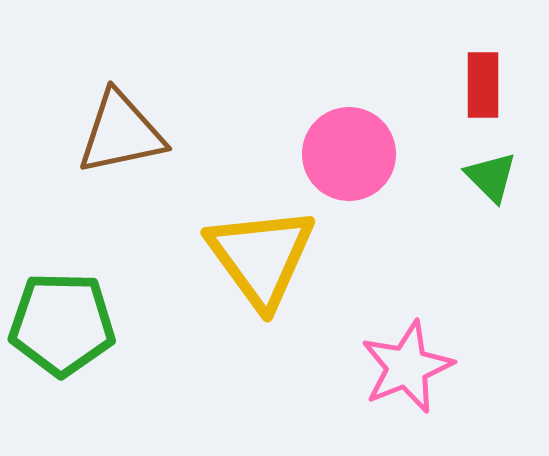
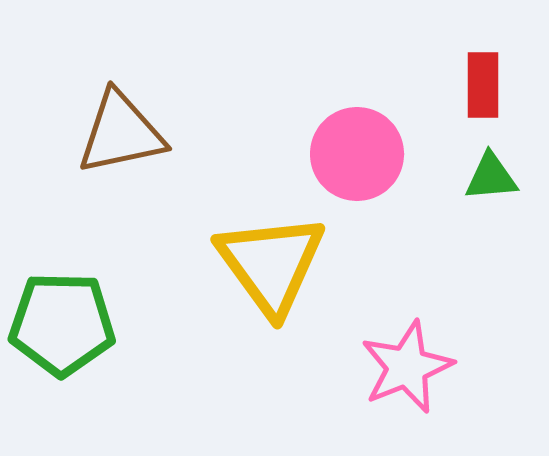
pink circle: moved 8 px right
green triangle: rotated 50 degrees counterclockwise
yellow triangle: moved 10 px right, 7 px down
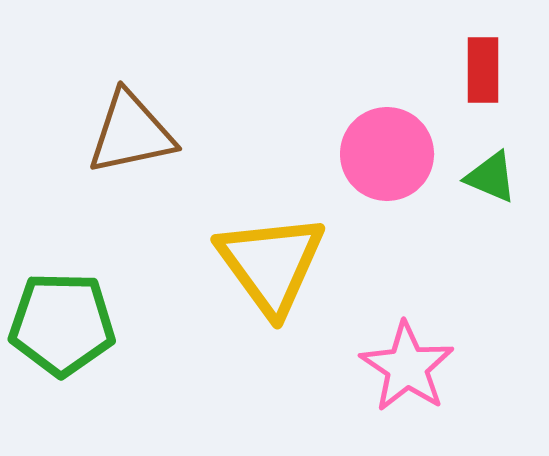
red rectangle: moved 15 px up
brown triangle: moved 10 px right
pink circle: moved 30 px right
green triangle: rotated 28 degrees clockwise
pink star: rotated 16 degrees counterclockwise
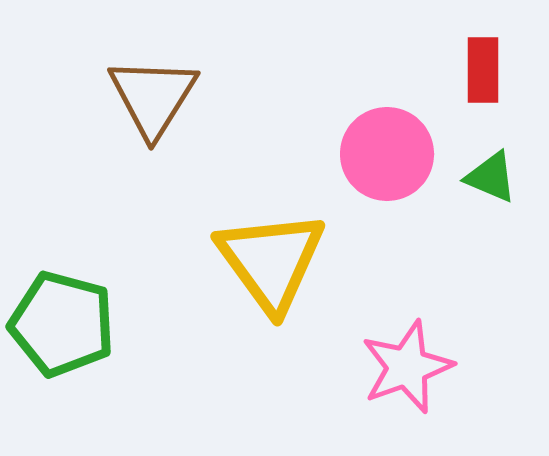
brown triangle: moved 22 px right, 36 px up; rotated 46 degrees counterclockwise
yellow triangle: moved 3 px up
green pentagon: rotated 14 degrees clockwise
pink star: rotated 18 degrees clockwise
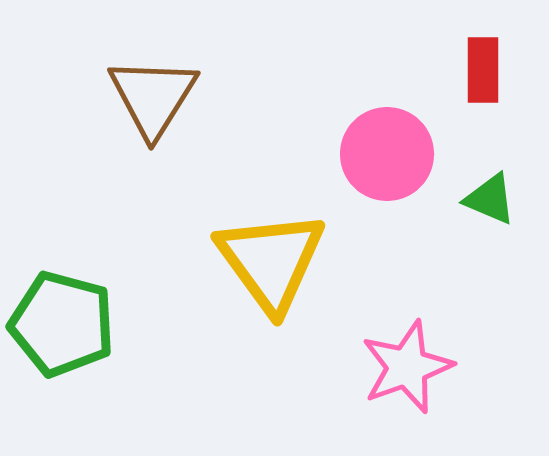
green triangle: moved 1 px left, 22 px down
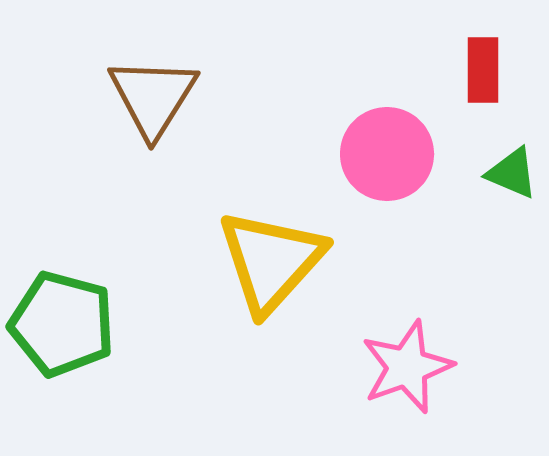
green triangle: moved 22 px right, 26 px up
yellow triangle: rotated 18 degrees clockwise
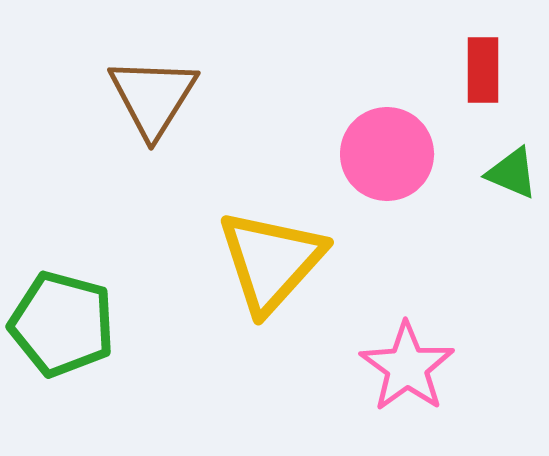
pink star: rotated 16 degrees counterclockwise
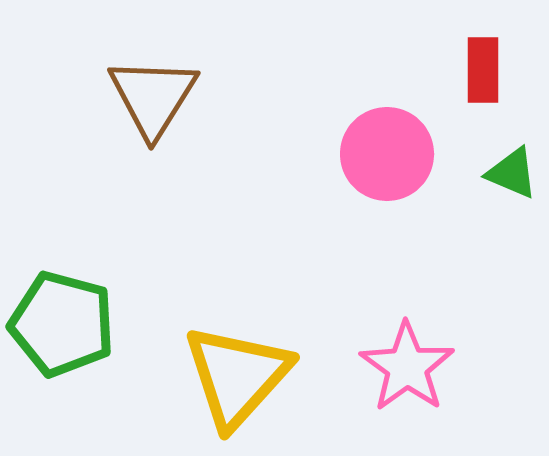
yellow triangle: moved 34 px left, 115 px down
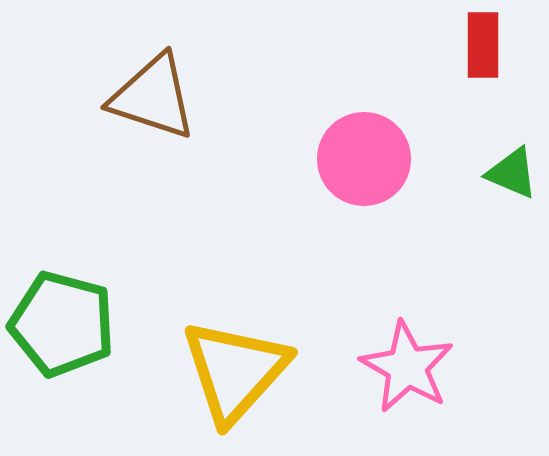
red rectangle: moved 25 px up
brown triangle: rotated 44 degrees counterclockwise
pink circle: moved 23 px left, 5 px down
pink star: rotated 6 degrees counterclockwise
yellow triangle: moved 2 px left, 5 px up
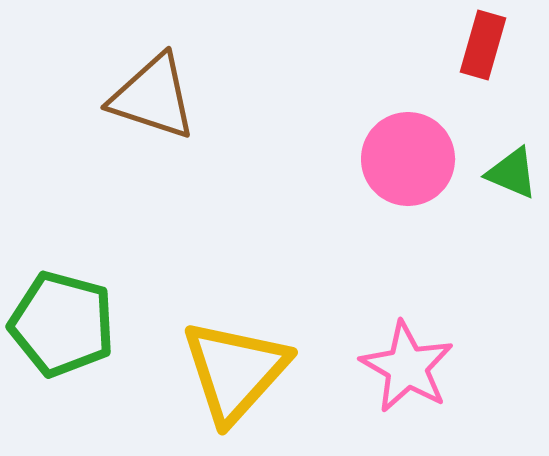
red rectangle: rotated 16 degrees clockwise
pink circle: moved 44 px right
